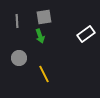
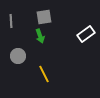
gray line: moved 6 px left
gray circle: moved 1 px left, 2 px up
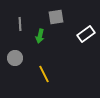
gray square: moved 12 px right
gray line: moved 9 px right, 3 px down
green arrow: rotated 32 degrees clockwise
gray circle: moved 3 px left, 2 px down
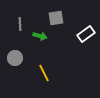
gray square: moved 1 px down
green arrow: rotated 88 degrees counterclockwise
yellow line: moved 1 px up
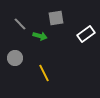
gray line: rotated 40 degrees counterclockwise
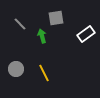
green arrow: moved 2 px right; rotated 120 degrees counterclockwise
gray circle: moved 1 px right, 11 px down
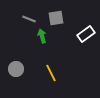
gray line: moved 9 px right, 5 px up; rotated 24 degrees counterclockwise
yellow line: moved 7 px right
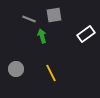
gray square: moved 2 px left, 3 px up
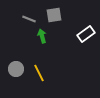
yellow line: moved 12 px left
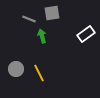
gray square: moved 2 px left, 2 px up
